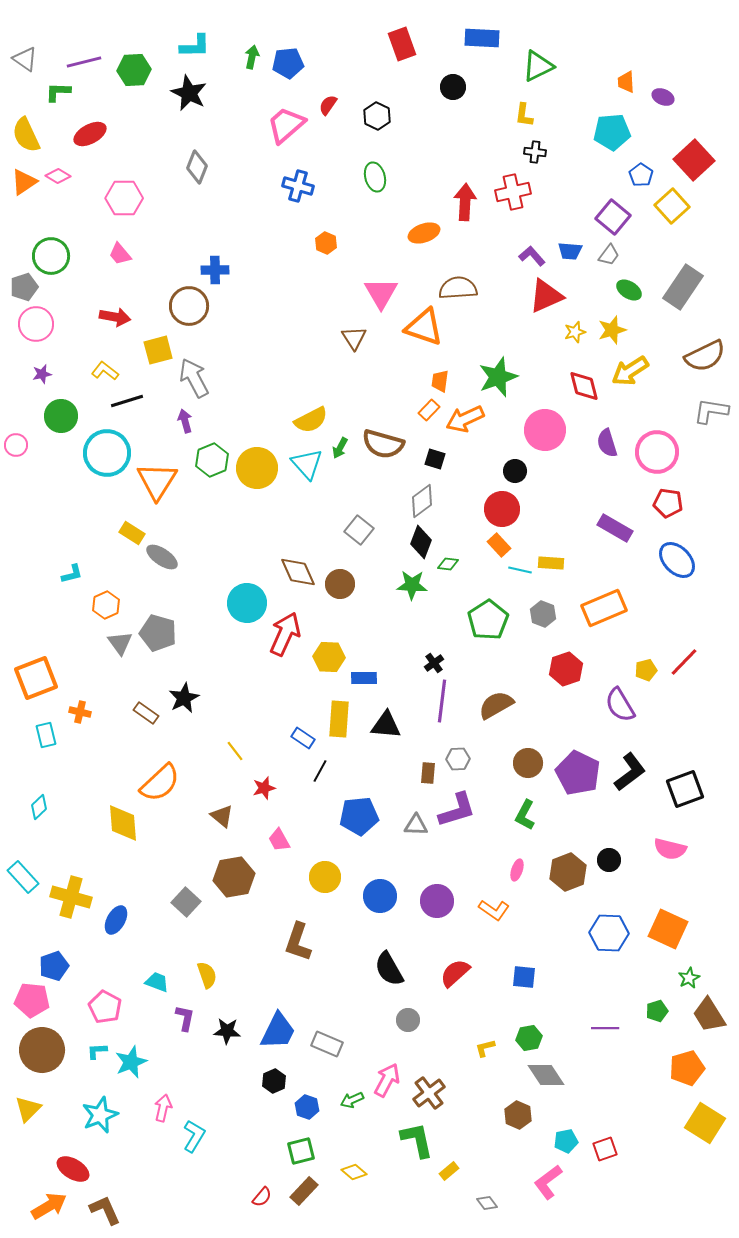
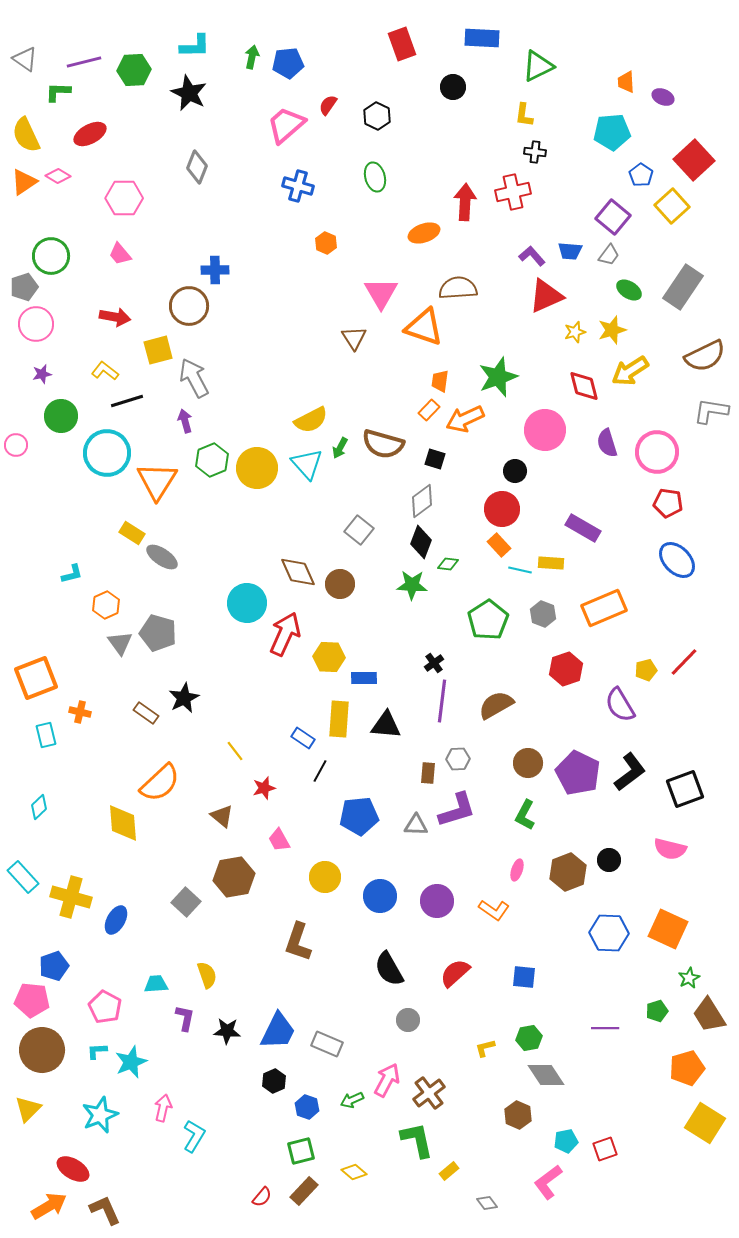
purple rectangle at (615, 528): moved 32 px left
cyan trapezoid at (157, 982): moved 1 px left, 2 px down; rotated 25 degrees counterclockwise
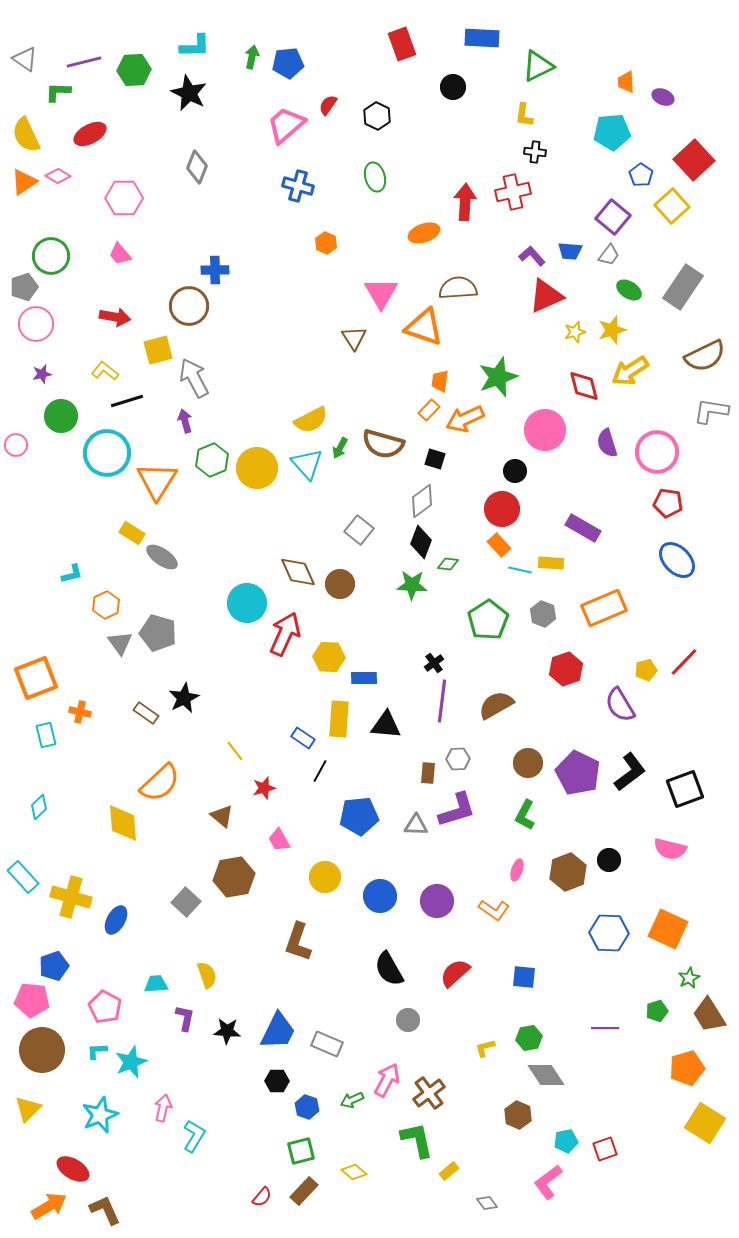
black hexagon at (274, 1081): moved 3 px right; rotated 25 degrees clockwise
